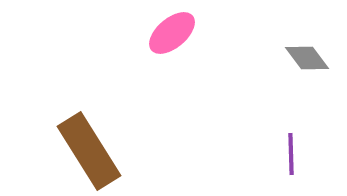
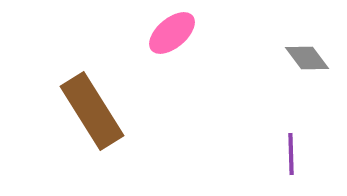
brown rectangle: moved 3 px right, 40 px up
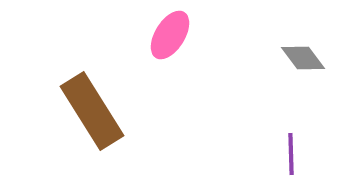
pink ellipse: moved 2 px left, 2 px down; rotated 18 degrees counterclockwise
gray diamond: moved 4 px left
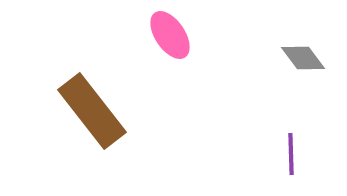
pink ellipse: rotated 66 degrees counterclockwise
brown rectangle: rotated 6 degrees counterclockwise
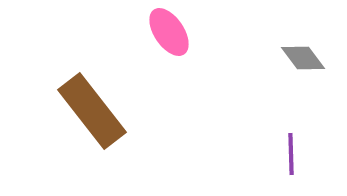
pink ellipse: moved 1 px left, 3 px up
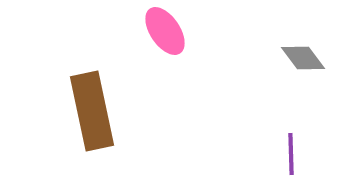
pink ellipse: moved 4 px left, 1 px up
brown rectangle: rotated 26 degrees clockwise
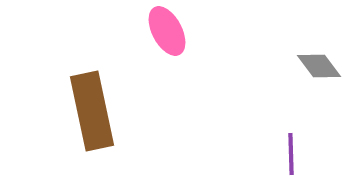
pink ellipse: moved 2 px right; rotated 6 degrees clockwise
gray diamond: moved 16 px right, 8 px down
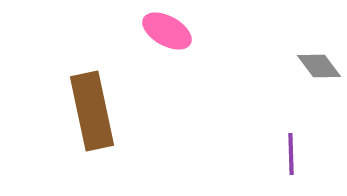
pink ellipse: rotated 33 degrees counterclockwise
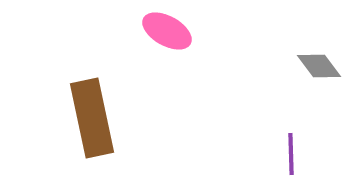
brown rectangle: moved 7 px down
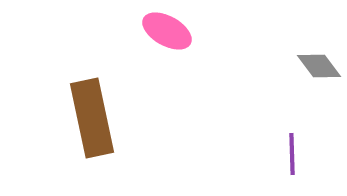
purple line: moved 1 px right
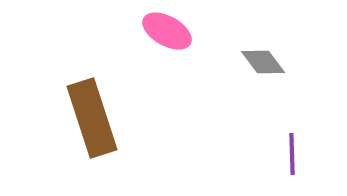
gray diamond: moved 56 px left, 4 px up
brown rectangle: rotated 6 degrees counterclockwise
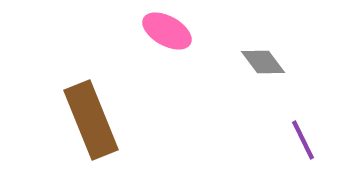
brown rectangle: moved 1 px left, 2 px down; rotated 4 degrees counterclockwise
purple line: moved 11 px right, 14 px up; rotated 24 degrees counterclockwise
